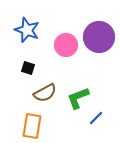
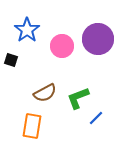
blue star: rotated 15 degrees clockwise
purple circle: moved 1 px left, 2 px down
pink circle: moved 4 px left, 1 px down
black square: moved 17 px left, 8 px up
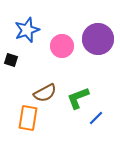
blue star: rotated 15 degrees clockwise
orange rectangle: moved 4 px left, 8 px up
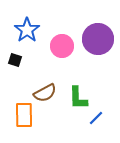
blue star: rotated 15 degrees counterclockwise
black square: moved 4 px right
green L-shape: rotated 70 degrees counterclockwise
orange rectangle: moved 4 px left, 3 px up; rotated 10 degrees counterclockwise
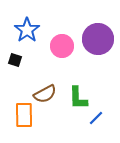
brown semicircle: moved 1 px down
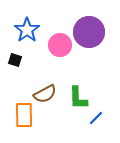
purple circle: moved 9 px left, 7 px up
pink circle: moved 2 px left, 1 px up
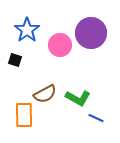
purple circle: moved 2 px right, 1 px down
green L-shape: rotated 60 degrees counterclockwise
blue line: rotated 70 degrees clockwise
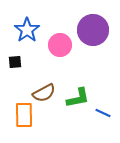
purple circle: moved 2 px right, 3 px up
black square: moved 2 px down; rotated 24 degrees counterclockwise
brown semicircle: moved 1 px left, 1 px up
green L-shape: rotated 40 degrees counterclockwise
blue line: moved 7 px right, 5 px up
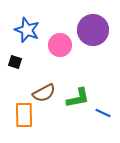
blue star: rotated 15 degrees counterclockwise
black square: rotated 24 degrees clockwise
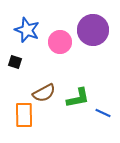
pink circle: moved 3 px up
